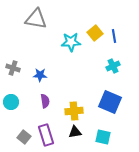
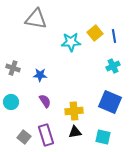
purple semicircle: rotated 24 degrees counterclockwise
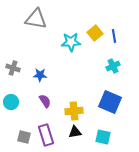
gray square: rotated 24 degrees counterclockwise
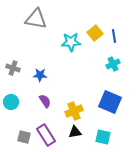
cyan cross: moved 2 px up
yellow cross: rotated 18 degrees counterclockwise
purple rectangle: rotated 15 degrees counterclockwise
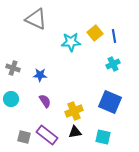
gray triangle: rotated 15 degrees clockwise
cyan circle: moved 3 px up
purple rectangle: moved 1 px right; rotated 20 degrees counterclockwise
